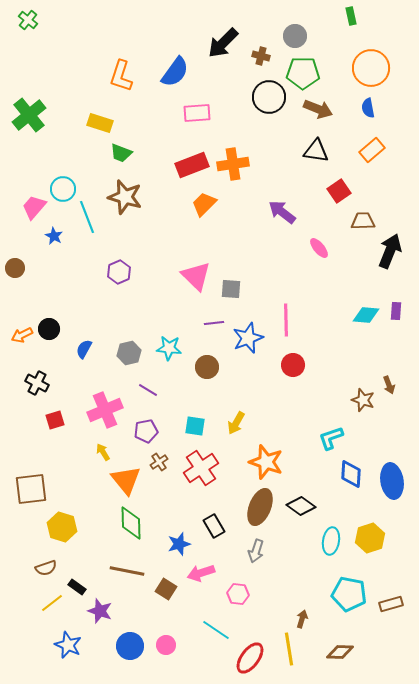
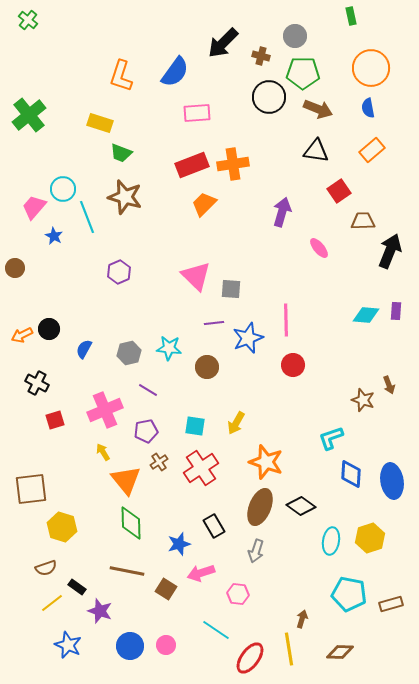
purple arrow at (282, 212): rotated 68 degrees clockwise
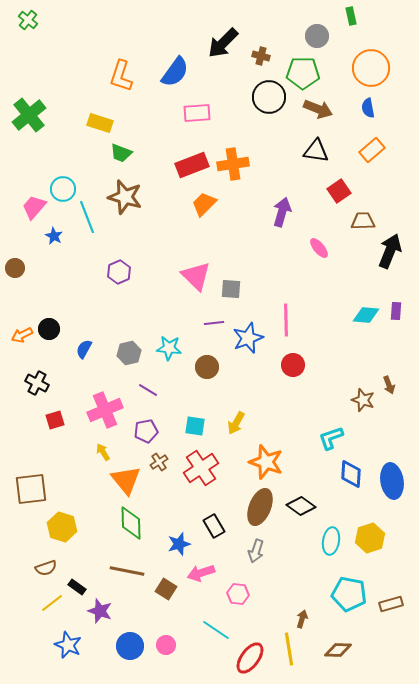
gray circle at (295, 36): moved 22 px right
brown diamond at (340, 652): moved 2 px left, 2 px up
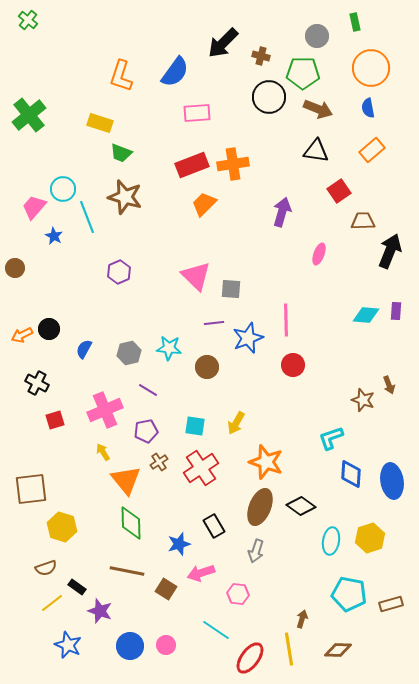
green rectangle at (351, 16): moved 4 px right, 6 px down
pink ellipse at (319, 248): moved 6 px down; rotated 60 degrees clockwise
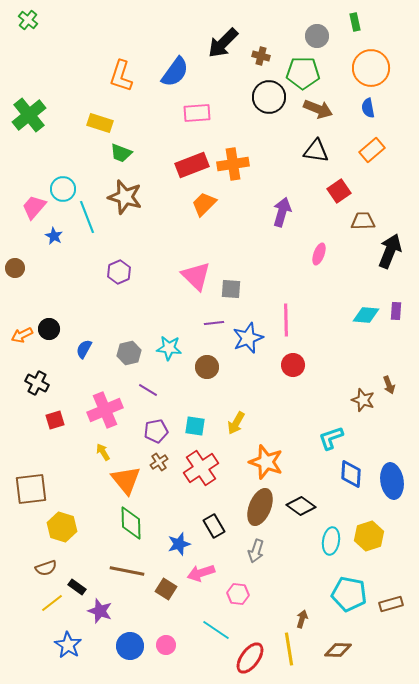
purple pentagon at (146, 431): moved 10 px right
yellow hexagon at (370, 538): moved 1 px left, 2 px up
blue star at (68, 645): rotated 8 degrees clockwise
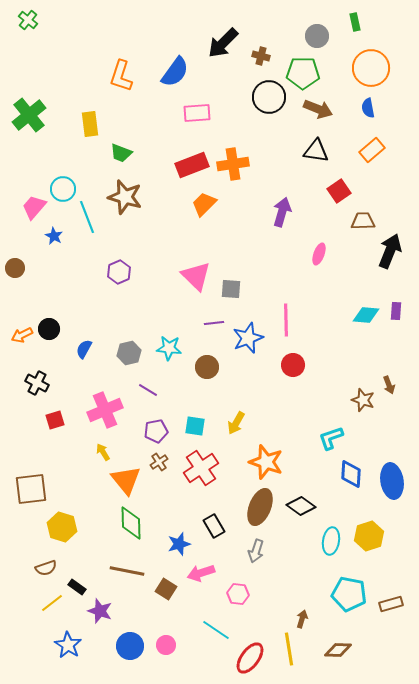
yellow rectangle at (100, 123): moved 10 px left, 1 px down; rotated 65 degrees clockwise
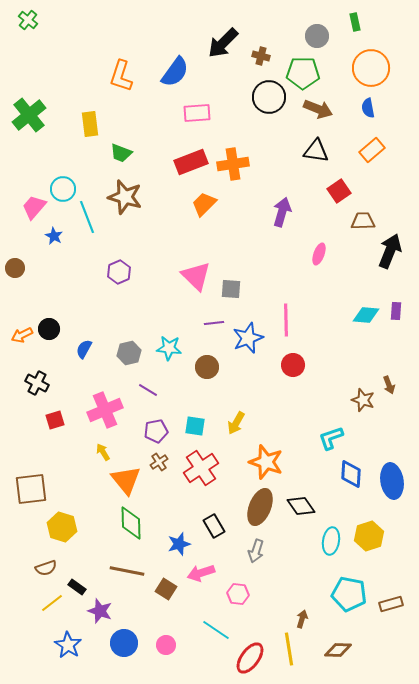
red rectangle at (192, 165): moved 1 px left, 3 px up
black diamond at (301, 506): rotated 20 degrees clockwise
blue circle at (130, 646): moved 6 px left, 3 px up
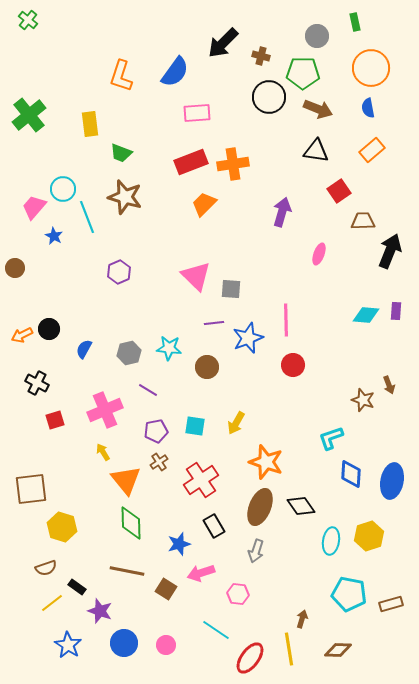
red cross at (201, 468): moved 12 px down
blue ellipse at (392, 481): rotated 20 degrees clockwise
